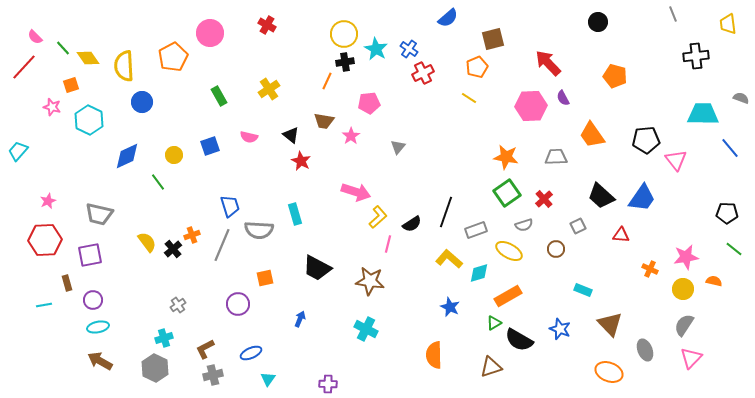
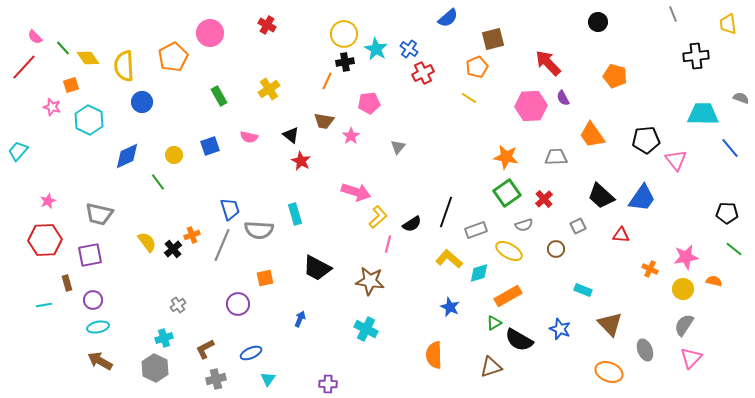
blue trapezoid at (230, 206): moved 3 px down
gray cross at (213, 375): moved 3 px right, 4 px down
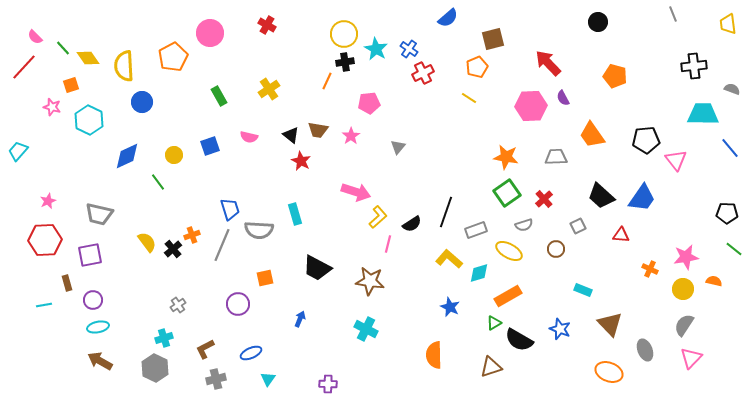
black cross at (696, 56): moved 2 px left, 10 px down
gray semicircle at (741, 98): moved 9 px left, 9 px up
brown trapezoid at (324, 121): moved 6 px left, 9 px down
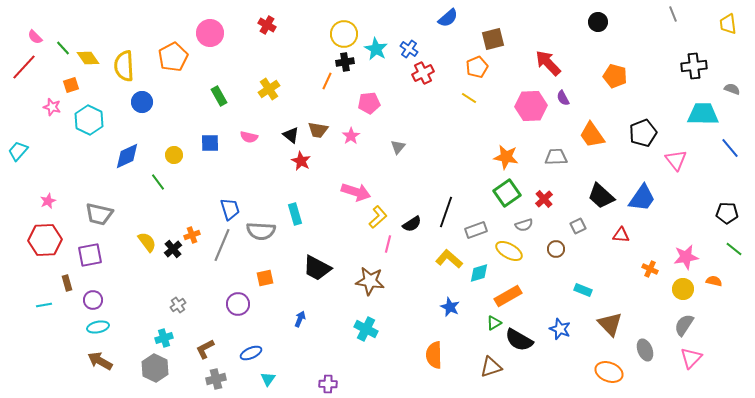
black pentagon at (646, 140): moved 3 px left, 7 px up; rotated 16 degrees counterclockwise
blue square at (210, 146): moved 3 px up; rotated 18 degrees clockwise
gray semicircle at (259, 230): moved 2 px right, 1 px down
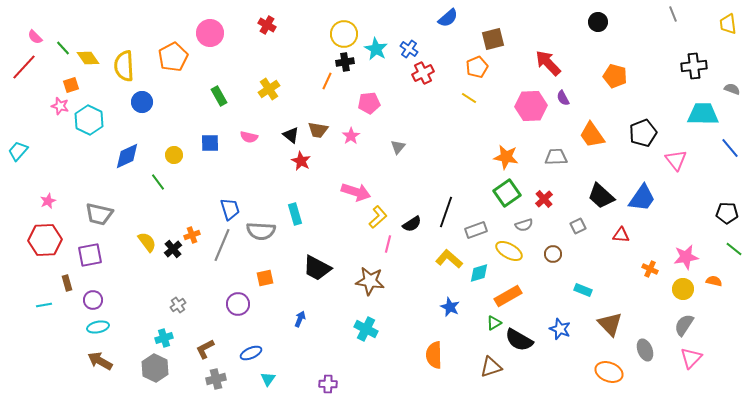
pink star at (52, 107): moved 8 px right, 1 px up
brown circle at (556, 249): moved 3 px left, 5 px down
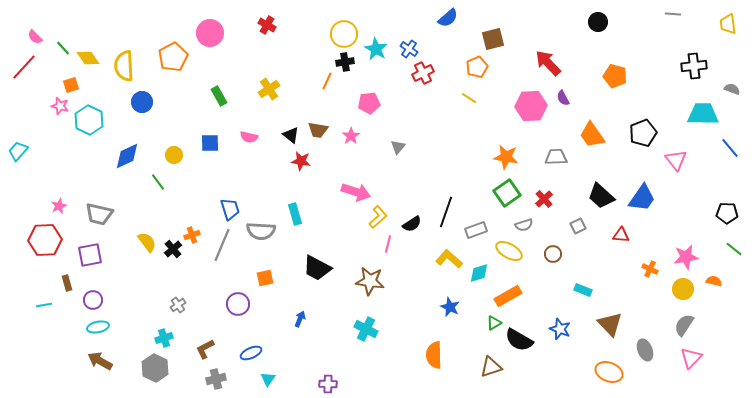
gray line at (673, 14): rotated 63 degrees counterclockwise
red star at (301, 161): rotated 18 degrees counterclockwise
pink star at (48, 201): moved 11 px right, 5 px down
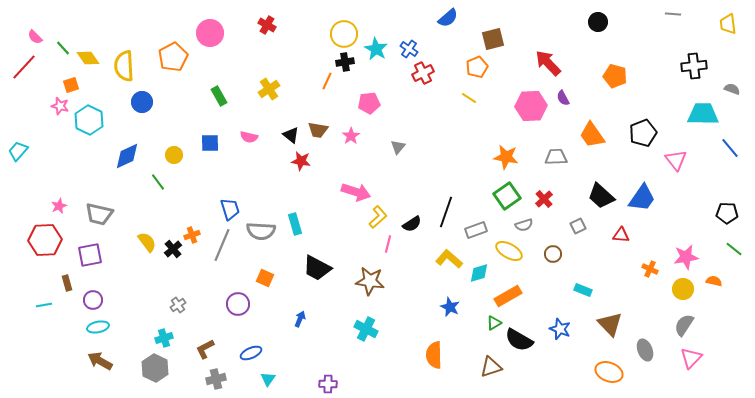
green square at (507, 193): moved 3 px down
cyan rectangle at (295, 214): moved 10 px down
orange square at (265, 278): rotated 36 degrees clockwise
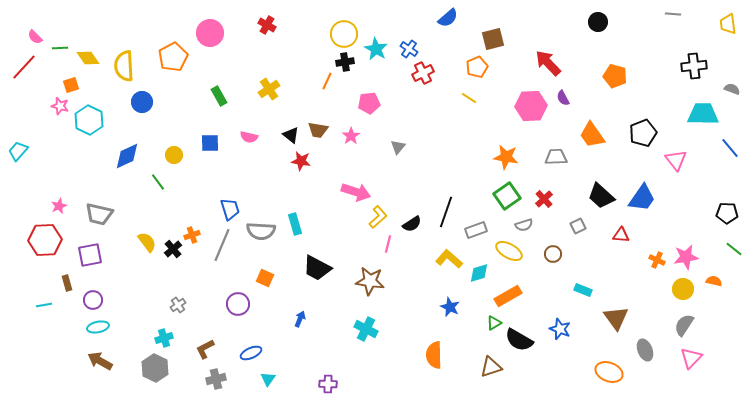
green line at (63, 48): moved 3 px left; rotated 49 degrees counterclockwise
orange cross at (650, 269): moved 7 px right, 9 px up
brown triangle at (610, 324): moved 6 px right, 6 px up; rotated 8 degrees clockwise
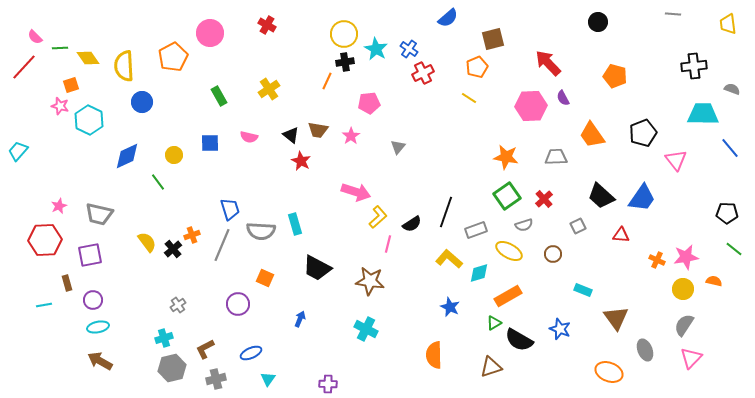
red star at (301, 161): rotated 18 degrees clockwise
gray hexagon at (155, 368): moved 17 px right; rotated 20 degrees clockwise
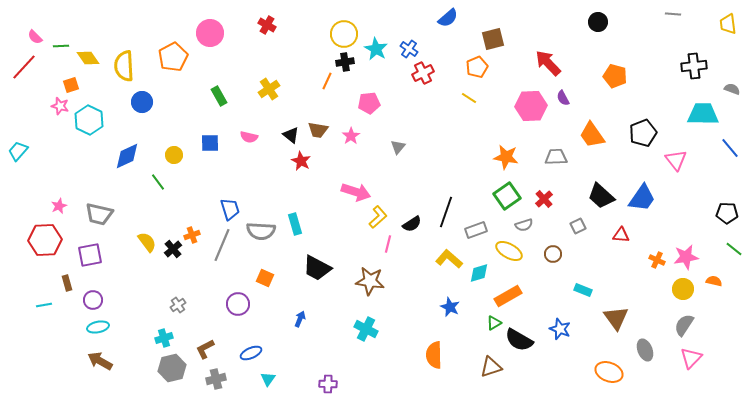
green line at (60, 48): moved 1 px right, 2 px up
